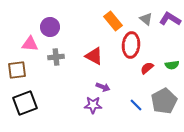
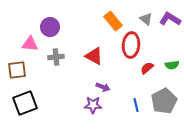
blue line: rotated 32 degrees clockwise
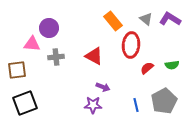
purple circle: moved 1 px left, 1 px down
pink triangle: moved 2 px right
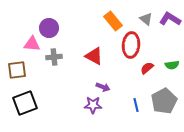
gray cross: moved 2 px left
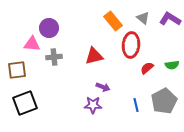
gray triangle: moved 3 px left, 1 px up
red triangle: rotated 42 degrees counterclockwise
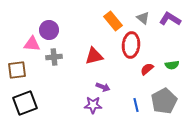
purple circle: moved 2 px down
red semicircle: moved 1 px down
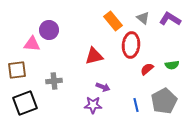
gray cross: moved 24 px down
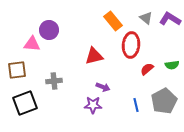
gray triangle: moved 3 px right
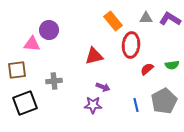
gray triangle: rotated 40 degrees counterclockwise
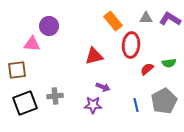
purple circle: moved 4 px up
green semicircle: moved 3 px left, 2 px up
gray cross: moved 1 px right, 15 px down
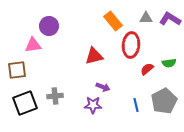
pink triangle: moved 1 px right, 1 px down; rotated 12 degrees counterclockwise
